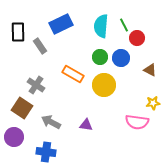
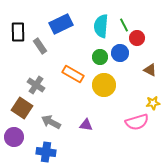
blue circle: moved 1 px left, 5 px up
pink semicircle: rotated 25 degrees counterclockwise
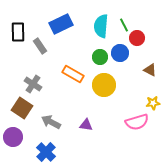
gray cross: moved 3 px left, 1 px up
purple circle: moved 1 px left
blue cross: rotated 36 degrees clockwise
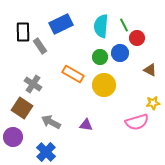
black rectangle: moved 5 px right
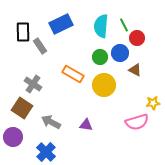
brown triangle: moved 15 px left
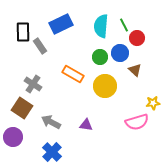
brown triangle: rotated 16 degrees clockwise
yellow circle: moved 1 px right, 1 px down
blue cross: moved 6 px right
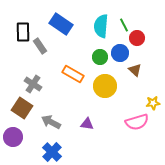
blue rectangle: rotated 60 degrees clockwise
purple triangle: moved 1 px right, 1 px up
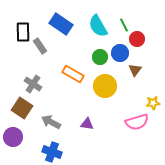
cyan semicircle: moved 3 px left; rotated 35 degrees counterclockwise
red circle: moved 1 px down
brown triangle: rotated 24 degrees clockwise
blue cross: rotated 24 degrees counterclockwise
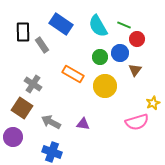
green line: rotated 40 degrees counterclockwise
gray rectangle: moved 2 px right, 1 px up
yellow star: rotated 16 degrees counterclockwise
purple triangle: moved 4 px left
